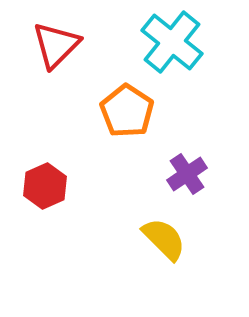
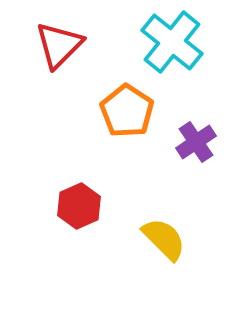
red triangle: moved 3 px right
purple cross: moved 9 px right, 32 px up
red hexagon: moved 34 px right, 20 px down
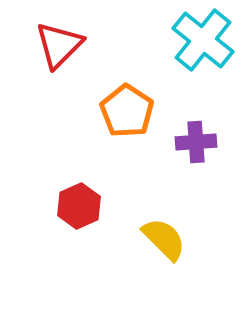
cyan cross: moved 31 px right, 2 px up
purple cross: rotated 30 degrees clockwise
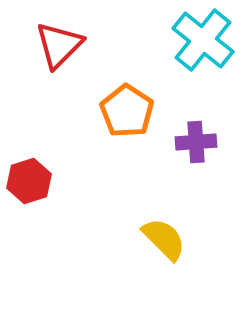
red hexagon: moved 50 px left, 25 px up; rotated 6 degrees clockwise
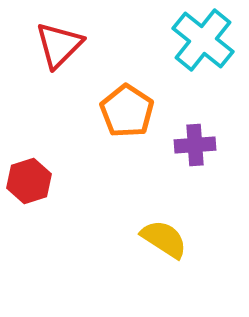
purple cross: moved 1 px left, 3 px down
yellow semicircle: rotated 12 degrees counterclockwise
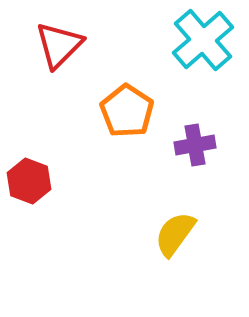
cyan cross: rotated 10 degrees clockwise
purple cross: rotated 6 degrees counterclockwise
red hexagon: rotated 21 degrees counterclockwise
yellow semicircle: moved 11 px right, 5 px up; rotated 87 degrees counterclockwise
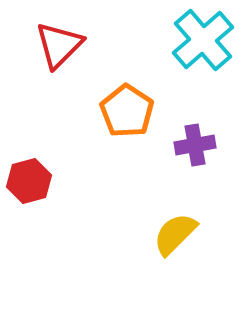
red hexagon: rotated 24 degrees clockwise
yellow semicircle: rotated 9 degrees clockwise
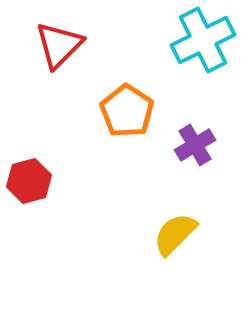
cyan cross: rotated 14 degrees clockwise
purple cross: rotated 21 degrees counterclockwise
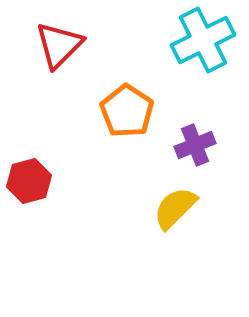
purple cross: rotated 9 degrees clockwise
yellow semicircle: moved 26 px up
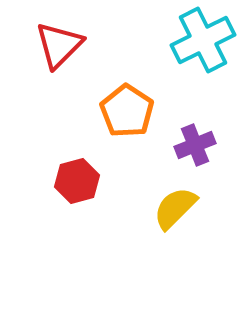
red hexagon: moved 48 px right
